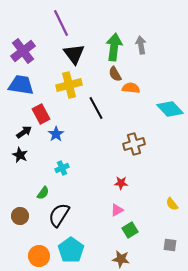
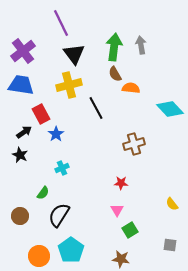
pink triangle: rotated 32 degrees counterclockwise
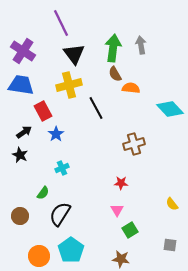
green arrow: moved 1 px left, 1 px down
purple cross: rotated 20 degrees counterclockwise
red rectangle: moved 2 px right, 3 px up
black semicircle: moved 1 px right, 1 px up
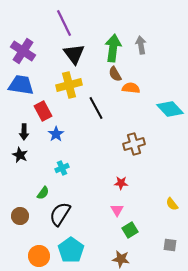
purple line: moved 3 px right
black arrow: rotated 126 degrees clockwise
